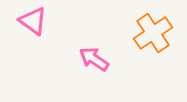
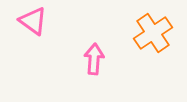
pink arrow: rotated 60 degrees clockwise
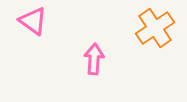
orange cross: moved 2 px right, 5 px up
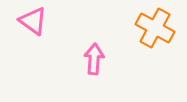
orange cross: rotated 27 degrees counterclockwise
